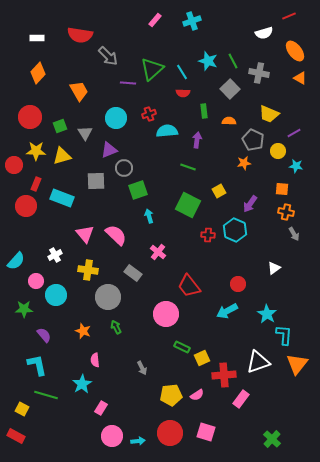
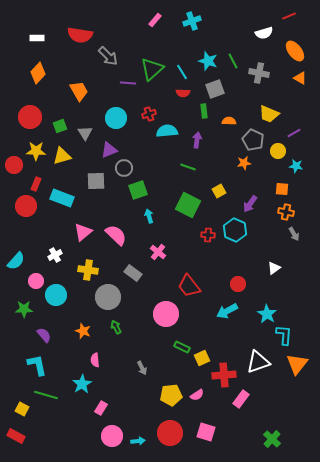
gray square at (230, 89): moved 15 px left; rotated 24 degrees clockwise
pink triangle at (85, 234): moved 2 px left, 2 px up; rotated 30 degrees clockwise
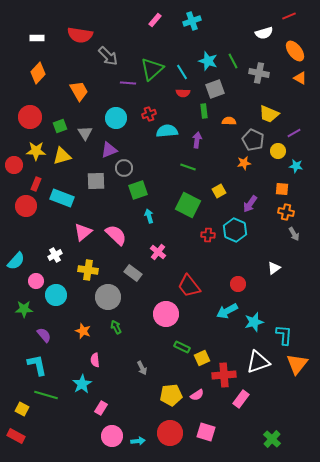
cyan star at (267, 314): moved 13 px left, 8 px down; rotated 24 degrees clockwise
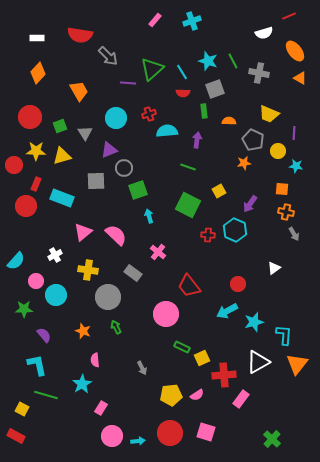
purple line at (294, 133): rotated 56 degrees counterclockwise
white triangle at (258, 362): rotated 10 degrees counterclockwise
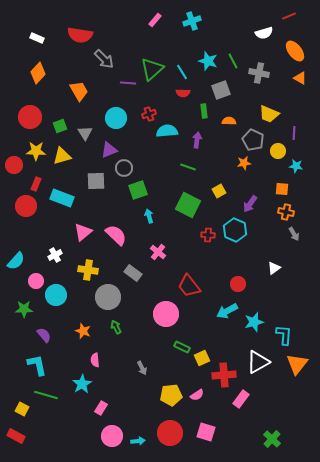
white rectangle at (37, 38): rotated 24 degrees clockwise
gray arrow at (108, 56): moved 4 px left, 3 px down
gray square at (215, 89): moved 6 px right, 1 px down
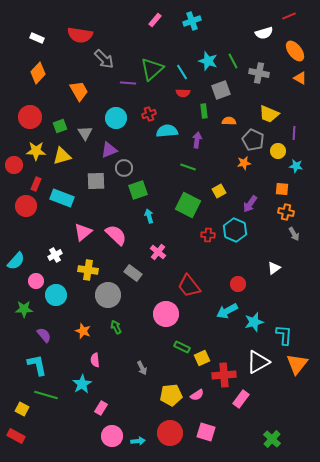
gray circle at (108, 297): moved 2 px up
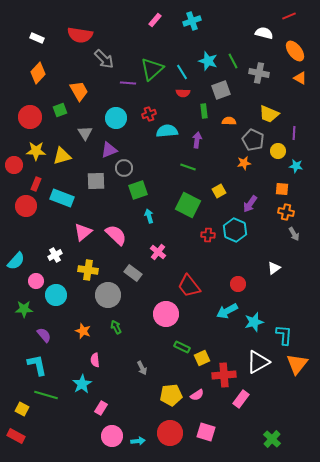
white semicircle at (264, 33): rotated 150 degrees counterclockwise
green square at (60, 126): moved 16 px up
